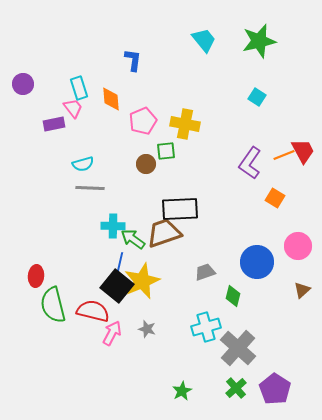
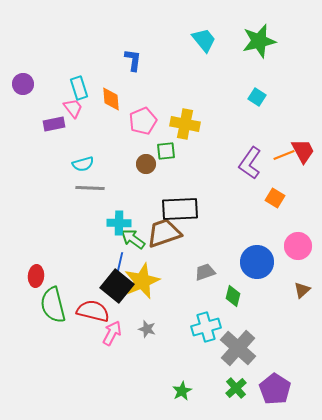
cyan cross at (113, 226): moved 6 px right, 3 px up
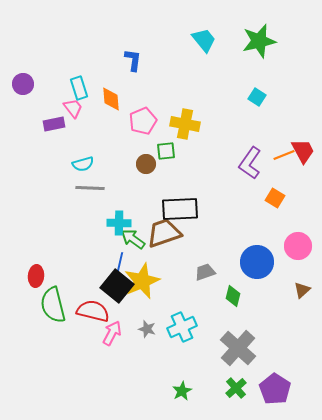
cyan cross at (206, 327): moved 24 px left; rotated 8 degrees counterclockwise
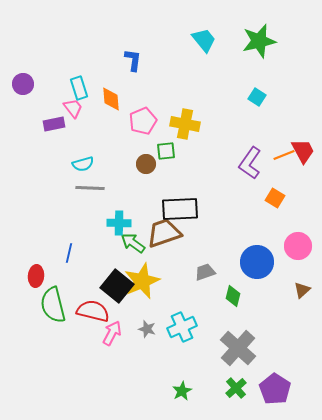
green arrow at (133, 239): moved 4 px down
blue line at (120, 262): moved 51 px left, 9 px up
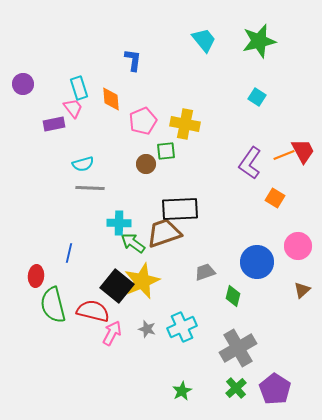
gray cross at (238, 348): rotated 18 degrees clockwise
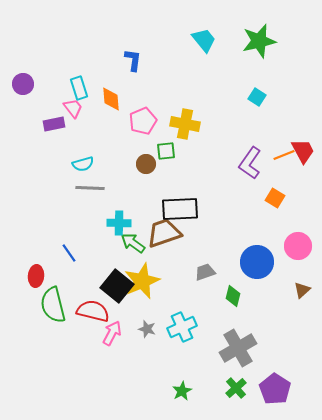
blue line at (69, 253): rotated 48 degrees counterclockwise
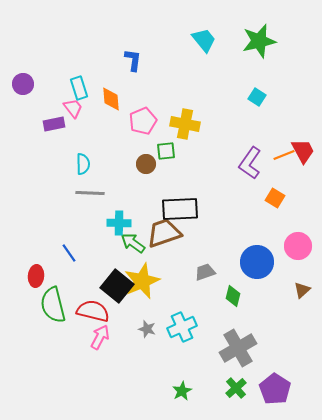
cyan semicircle at (83, 164): rotated 75 degrees counterclockwise
gray line at (90, 188): moved 5 px down
pink arrow at (112, 333): moved 12 px left, 4 px down
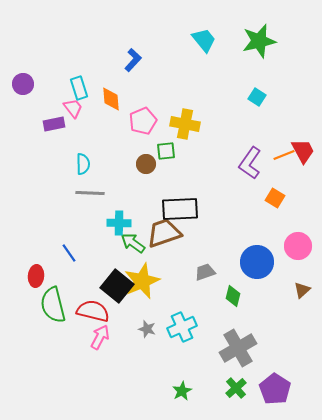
blue L-shape at (133, 60): rotated 35 degrees clockwise
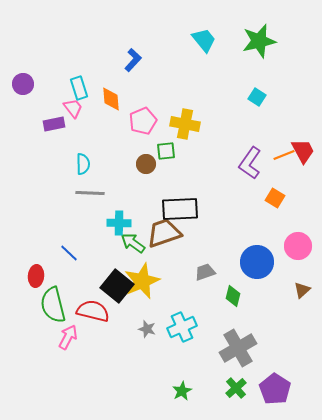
blue line at (69, 253): rotated 12 degrees counterclockwise
pink arrow at (100, 337): moved 32 px left
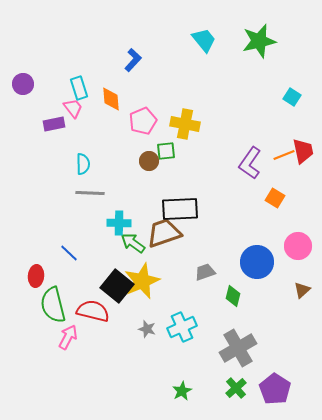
cyan square at (257, 97): moved 35 px right
red trapezoid at (303, 151): rotated 16 degrees clockwise
brown circle at (146, 164): moved 3 px right, 3 px up
